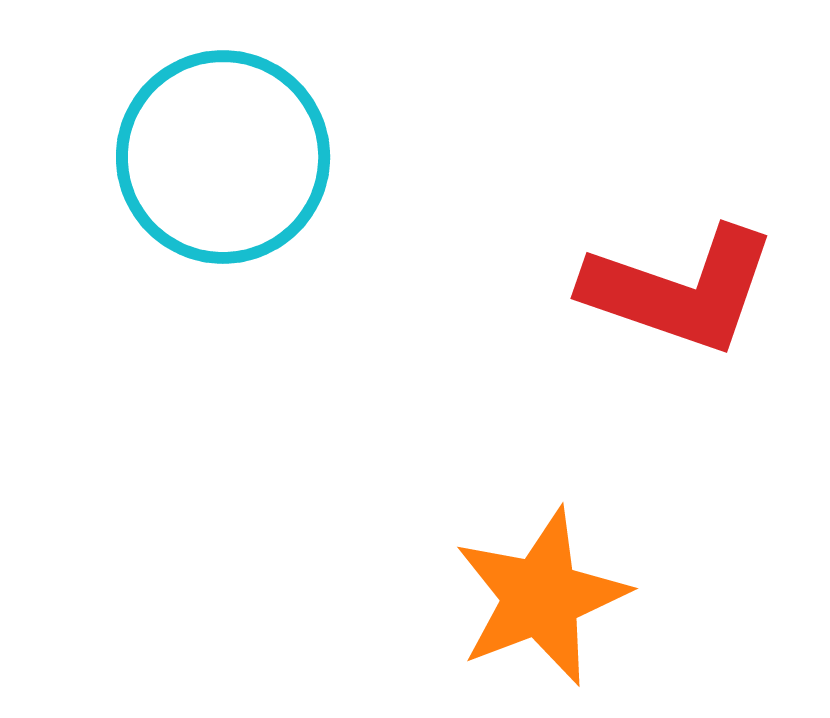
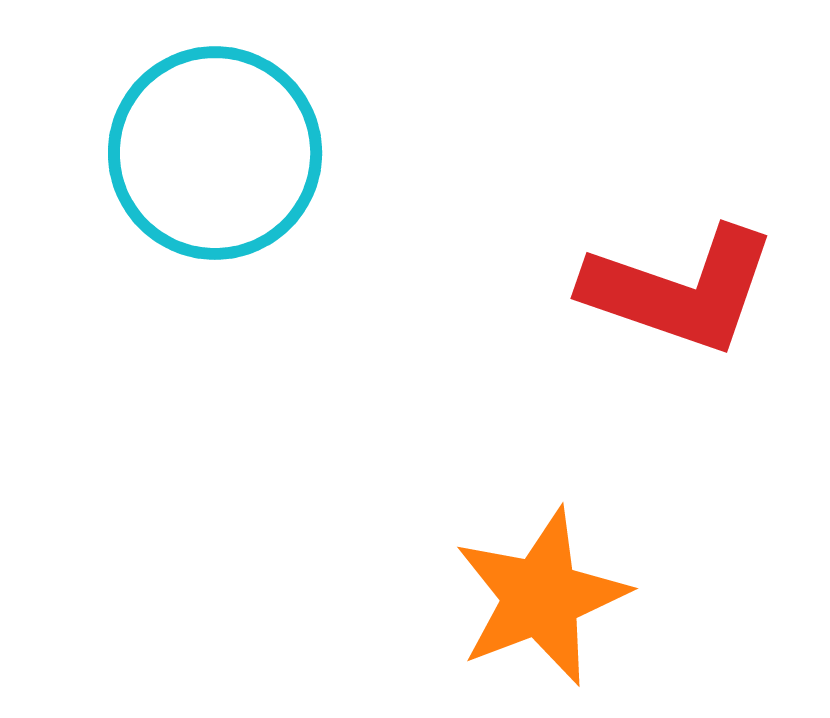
cyan circle: moved 8 px left, 4 px up
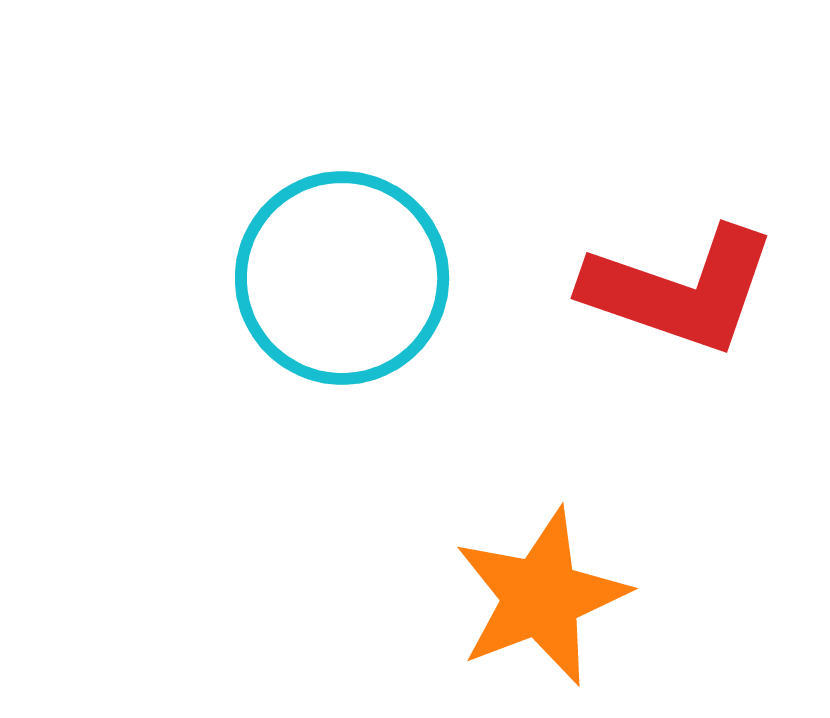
cyan circle: moved 127 px right, 125 px down
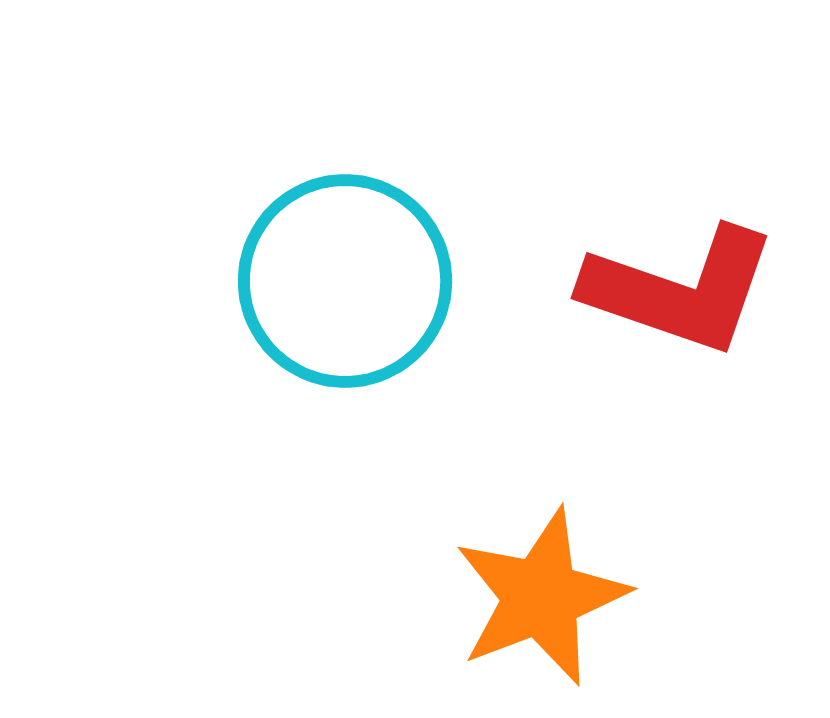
cyan circle: moved 3 px right, 3 px down
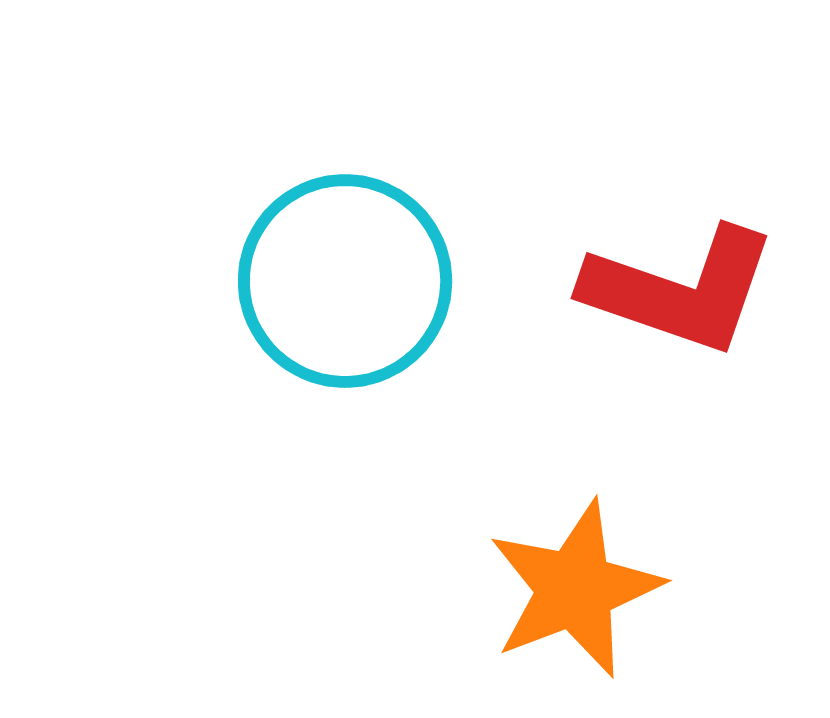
orange star: moved 34 px right, 8 px up
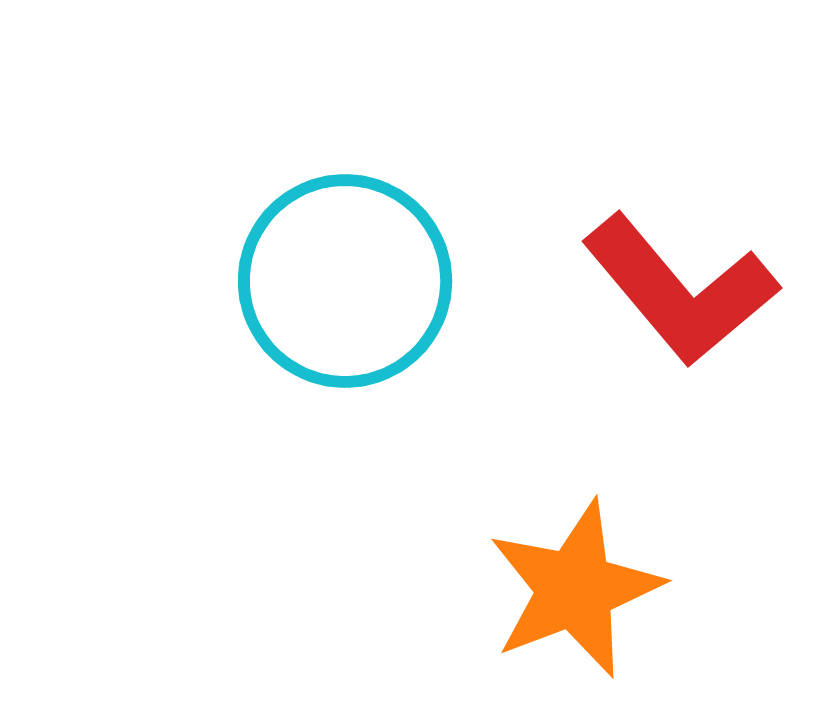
red L-shape: rotated 31 degrees clockwise
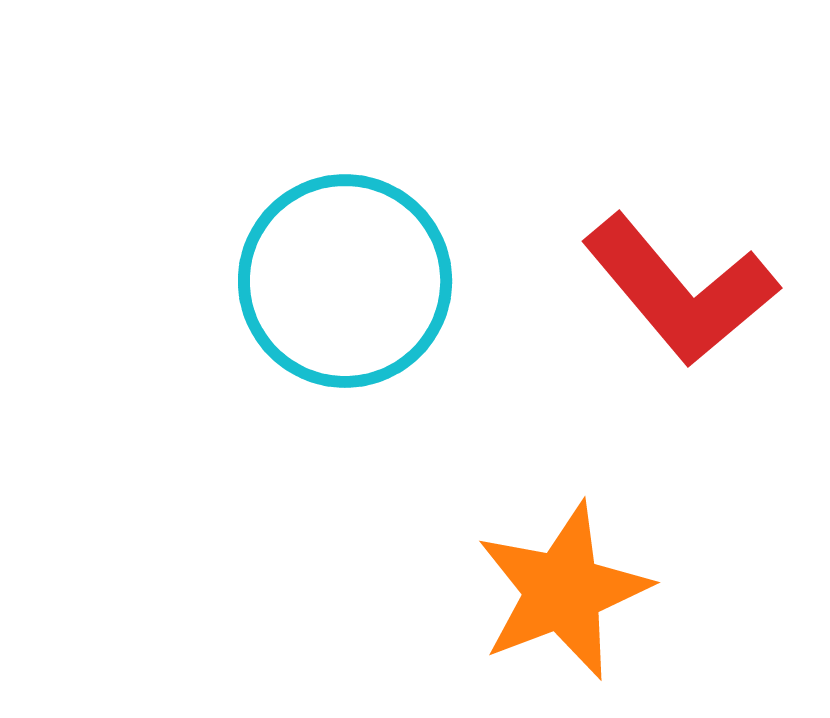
orange star: moved 12 px left, 2 px down
